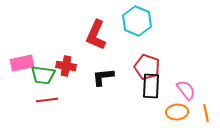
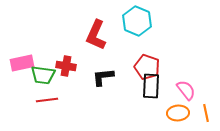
orange ellipse: moved 1 px right, 1 px down
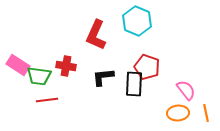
pink rectangle: moved 4 px left, 2 px down; rotated 45 degrees clockwise
green trapezoid: moved 4 px left, 1 px down
black rectangle: moved 17 px left, 2 px up
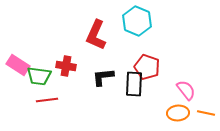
orange line: rotated 66 degrees counterclockwise
